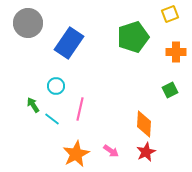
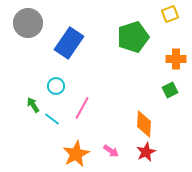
orange cross: moved 7 px down
pink line: moved 2 px right, 1 px up; rotated 15 degrees clockwise
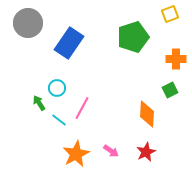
cyan circle: moved 1 px right, 2 px down
green arrow: moved 6 px right, 2 px up
cyan line: moved 7 px right, 1 px down
orange diamond: moved 3 px right, 10 px up
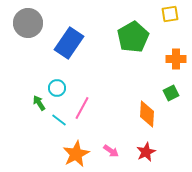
yellow square: rotated 12 degrees clockwise
green pentagon: rotated 12 degrees counterclockwise
green square: moved 1 px right, 3 px down
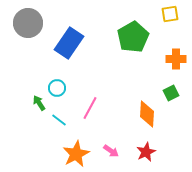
pink line: moved 8 px right
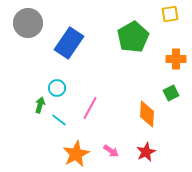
green arrow: moved 1 px right, 2 px down; rotated 49 degrees clockwise
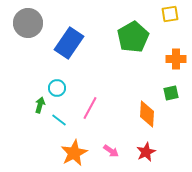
green square: rotated 14 degrees clockwise
orange star: moved 2 px left, 1 px up
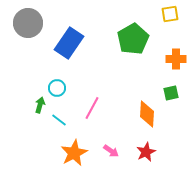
green pentagon: moved 2 px down
pink line: moved 2 px right
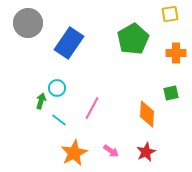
orange cross: moved 6 px up
green arrow: moved 1 px right, 4 px up
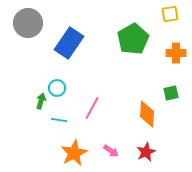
cyan line: rotated 28 degrees counterclockwise
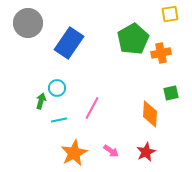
orange cross: moved 15 px left; rotated 12 degrees counterclockwise
orange diamond: moved 3 px right
cyan line: rotated 21 degrees counterclockwise
